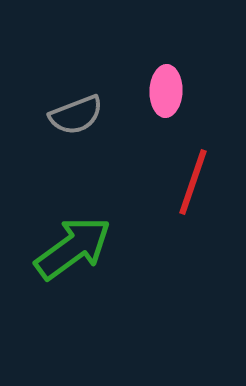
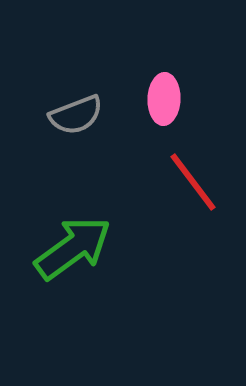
pink ellipse: moved 2 px left, 8 px down
red line: rotated 56 degrees counterclockwise
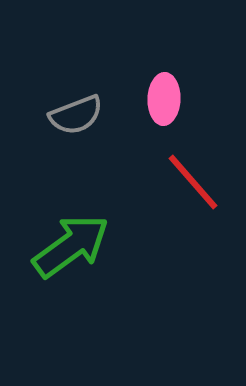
red line: rotated 4 degrees counterclockwise
green arrow: moved 2 px left, 2 px up
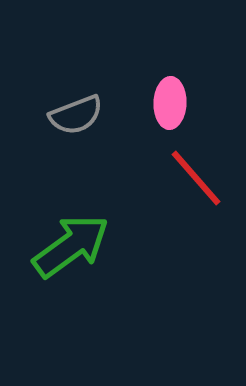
pink ellipse: moved 6 px right, 4 px down
red line: moved 3 px right, 4 px up
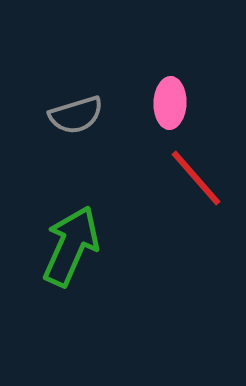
gray semicircle: rotated 4 degrees clockwise
green arrow: rotated 30 degrees counterclockwise
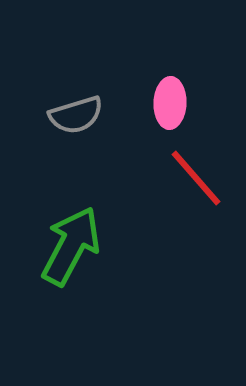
green arrow: rotated 4 degrees clockwise
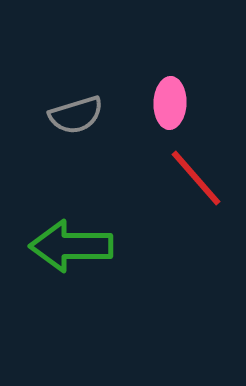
green arrow: rotated 118 degrees counterclockwise
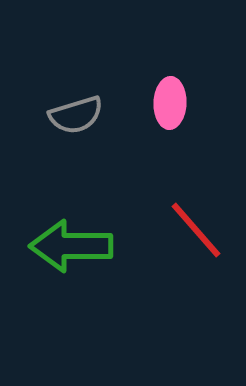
red line: moved 52 px down
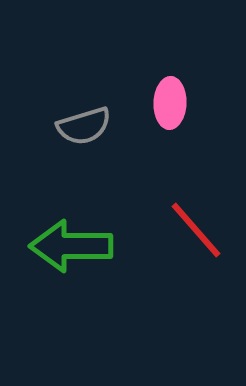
gray semicircle: moved 8 px right, 11 px down
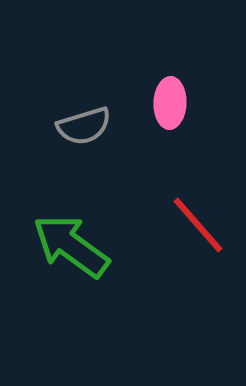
red line: moved 2 px right, 5 px up
green arrow: rotated 36 degrees clockwise
